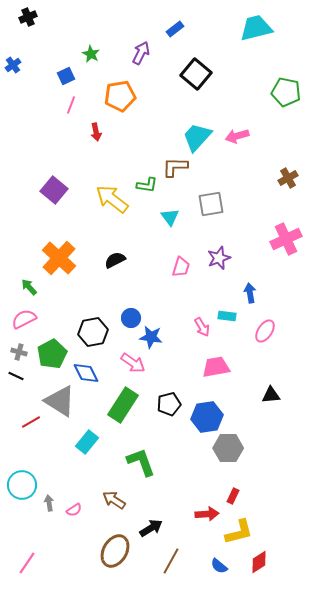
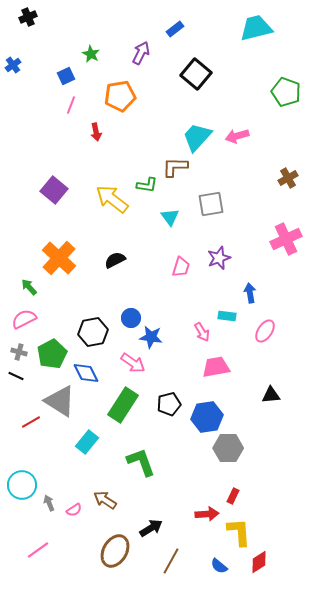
green pentagon at (286, 92): rotated 8 degrees clockwise
pink arrow at (202, 327): moved 5 px down
brown arrow at (114, 500): moved 9 px left
gray arrow at (49, 503): rotated 14 degrees counterclockwise
yellow L-shape at (239, 532): rotated 80 degrees counterclockwise
pink line at (27, 563): moved 11 px right, 13 px up; rotated 20 degrees clockwise
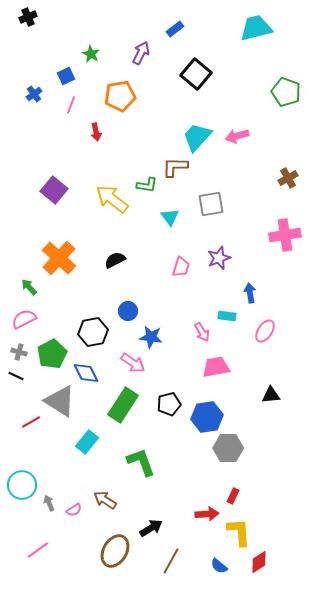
blue cross at (13, 65): moved 21 px right, 29 px down
pink cross at (286, 239): moved 1 px left, 4 px up; rotated 16 degrees clockwise
blue circle at (131, 318): moved 3 px left, 7 px up
